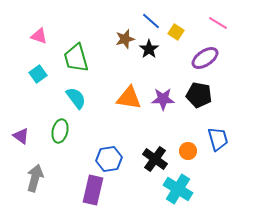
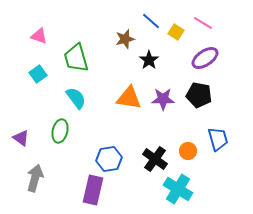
pink line: moved 15 px left
black star: moved 11 px down
purple triangle: moved 2 px down
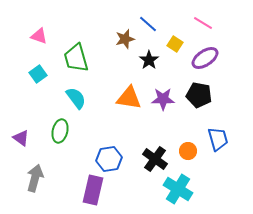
blue line: moved 3 px left, 3 px down
yellow square: moved 1 px left, 12 px down
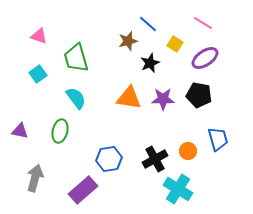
brown star: moved 3 px right, 2 px down
black star: moved 1 px right, 3 px down; rotated 12 degrees clockwise
purple triangle: moved 1 px left, 7 px up; rotated 24 degrees counterclockwise
black cross: rotated 25 degrees clockwise
purple rectangle: moved 10 px left; rotated 36 degrees clockwise
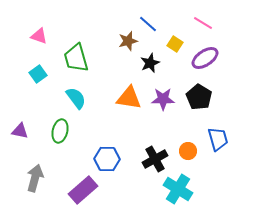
black pentagon: moved 2 px down; rotated 20 degrees clockwise
blue hexagon: moved 2 px left; rotated 10 degrees clockwise
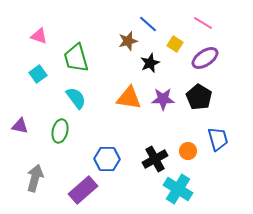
purple triangle: moved 5 px up
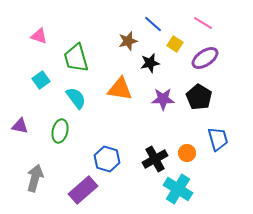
blue line: moved 5 px right
black star: rotated 12 degrees clockwise
cyan square: moved 3 px right, 6 px down
orange triangle: moved 9 px left, 9 px up
orange circle: moved 1 px left, 2 px down
blue hexagon: rotated 15 degrees clockwise
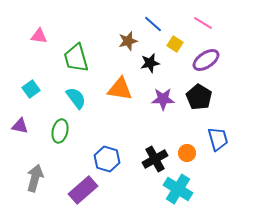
pink triangle: rotated 12 degrees counterclockwise
purple ellipse: moved 1 px right, 2 px down
cyan square: moved 10 px left, 9 px down
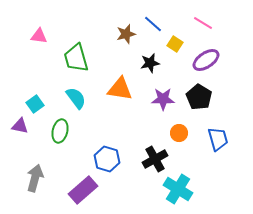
brown star: moved 2 px left, 7 px up
cyan square: moved 4 px right, 15 px down
orange circle: moved 8 px left, 20 px up
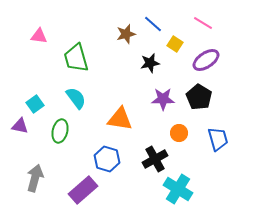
orange triangle: moved 30 px down
